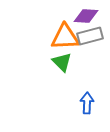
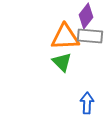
purple diamond: rotated 55 degrees counterclockwise
gray rectangle: rotated 20 degrees clockwise
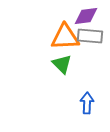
purple diamond: rotated 45 degrees clockwise
green triangle: moved 2 px down
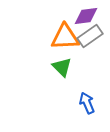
gray rectangle: rotated 40 degrees counterclockwise
green triangle: moved 3 px down
blue arrow: rotated 25 degrees counterclockwise
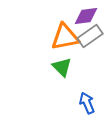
orange triangle: rotated 8 degrees counterclockwise
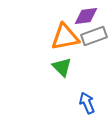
gray rectangle: moved 4 px right; rotated 15 degrees clockwise
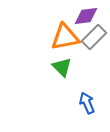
gray rectangle: moved 1 px down; rotated 25 degrees counterclockwise
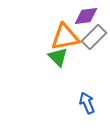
green triangle: moved 4 px left, 10 px up
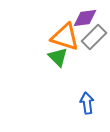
purple diamond: moved 1 px left, 2 px down
orange triangle: rotated 28 degrees clockwise
blue arrow: rotated 15 degrees clockwise
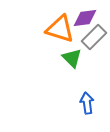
orange triangle: moved 5 px left, 8 px up
green triangle: moved 14 px right, 1 px down
